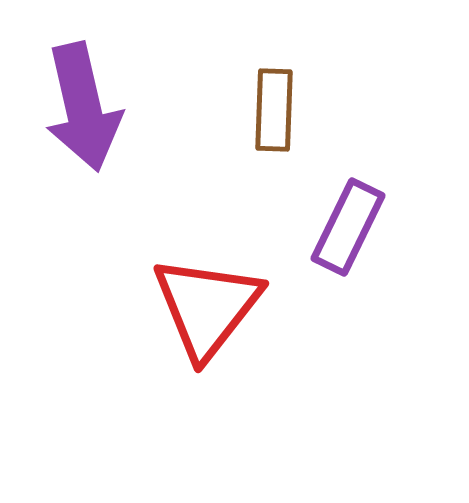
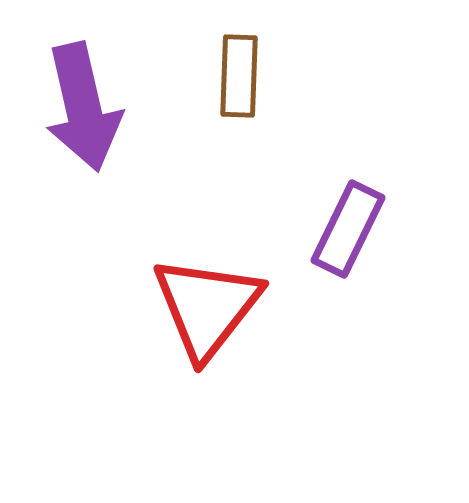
brown rectangle: moved 35 px left, 34 px up
purple rectangle: moved 2 px down
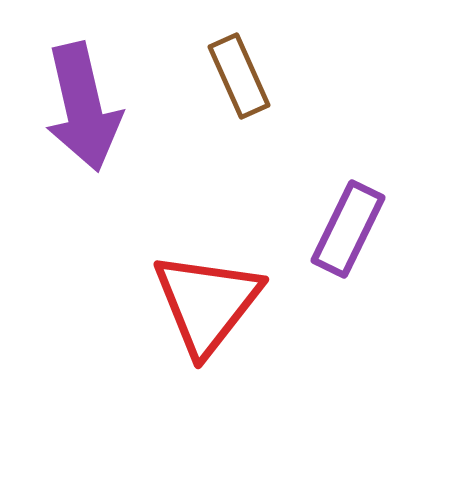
brown rectangle: rotated 26 degrees counterclockwise
red triangle: moved 4 px up
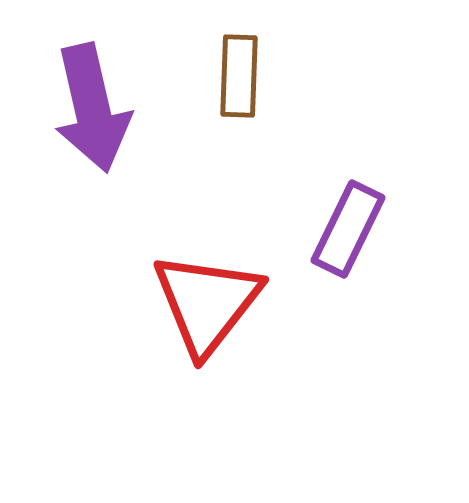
brown rectangle: rotated 26 degrees clockwise
purple arrow: moved 9 px right, 1 px down
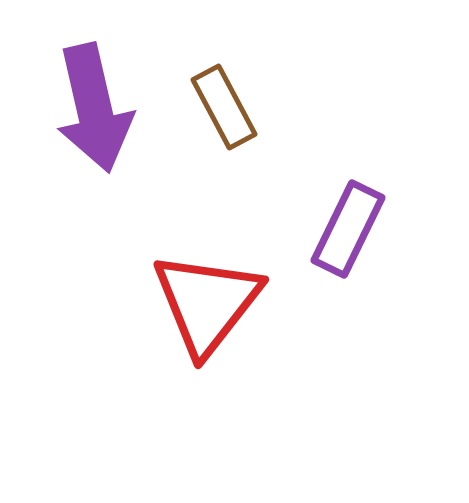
brown rectangle: moved 15 px left, 31 px down; rotated 30 degrees counterclockwise
purple arrow: moved 2 px right
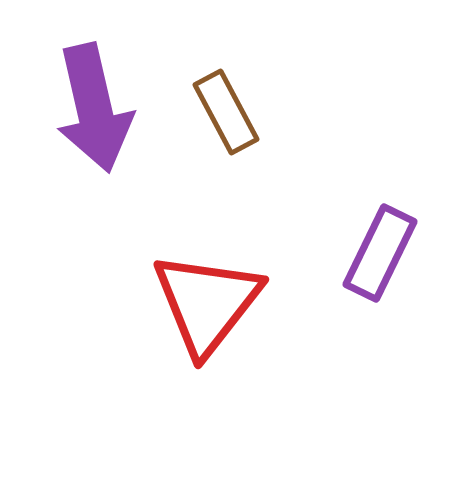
brown rectangle: moved 2 px right, 5 px down
purple rectangle: moved 32 px right, 24 px down
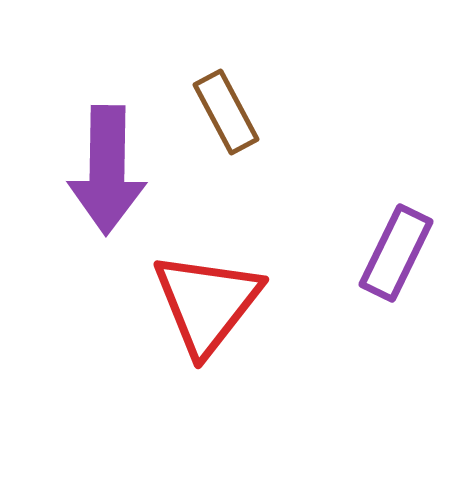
purple arrow: moved 13 px right, 62 px down; rotated 14 degrees clockwise
purple rectangle: moved 16 px right
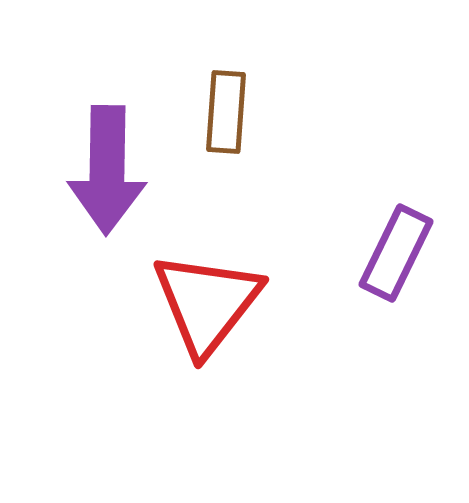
brown rectangle: rotated 32 degrees clockwise
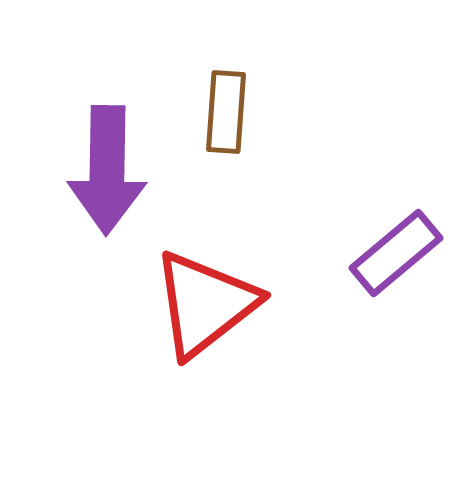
purple rectangle: rotated 24 degrees clockwise
red triangle: moved 2 px left, 1 px down; rotated 14 degrees clockwise
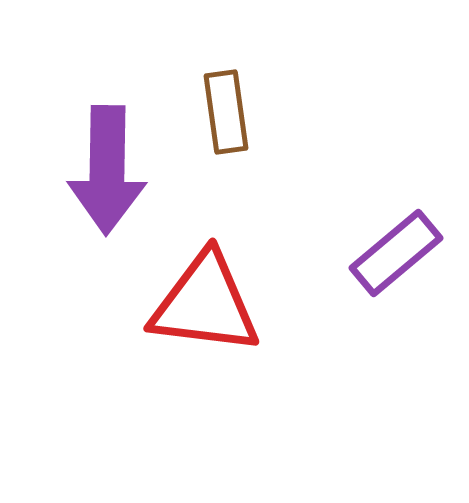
brown rectangle: rotated 12 degrees counterclockwise
red triangle: rotated 45 degrees clockwise
